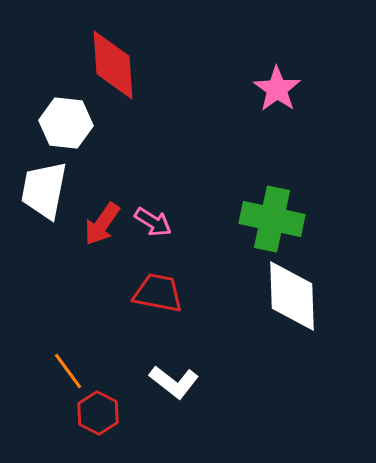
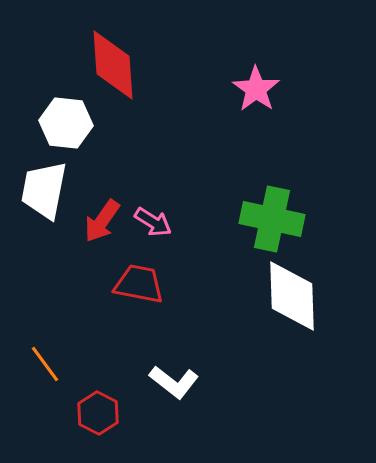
pink star: moved 21 px left
red arrow: moved 3 px up
red trapezoid: moved 19 px left, 9 px up
orange line: moved 23 px left, 7 px up
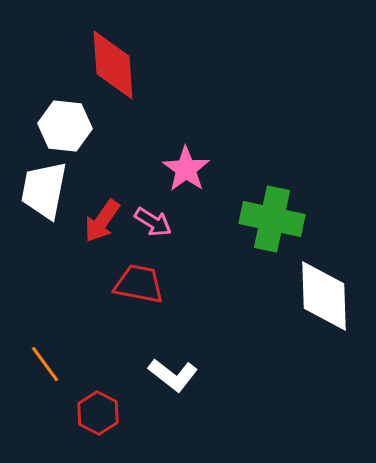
pink star: moved 70 px left, 80 px down
white hexagon: moved 1 px left, 3 px down
white diamond: moved 32 px right
white L-shape: moved 1 px left, 7 px up
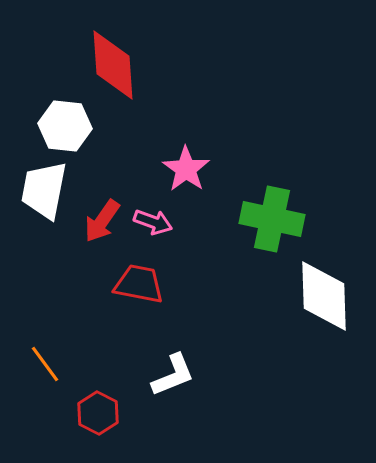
pink arrow: rotated 12 degrees counterclockwise
white L-shape: rotated 60 degrees counterclockwise
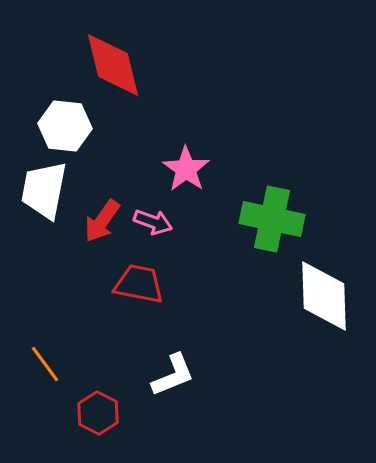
red diamond: rotated 10 degrees counterclockwise
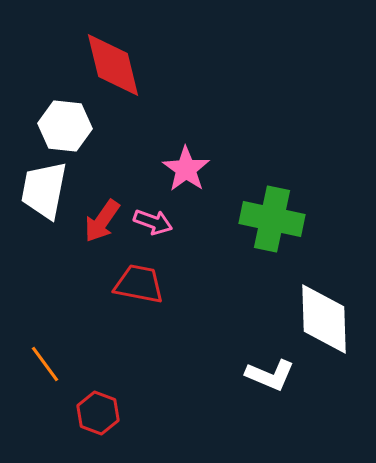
white diamond: moved 23 px down
white L-shape: moved 97 px right; rotated 45 degrees clockwise
red hexagon: rotated 6 degrees counterclockwise
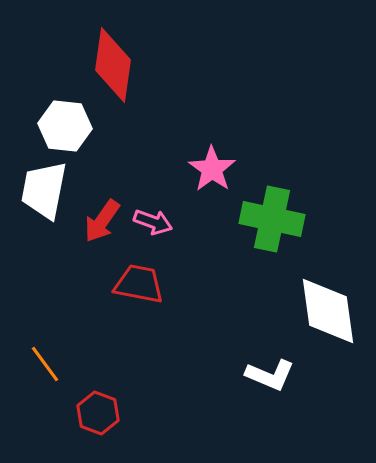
red diamond: rotated 22 degrees clockwise
pink star: moved 26 px right
white diamond: moved 4 px right, 8 px up; rotated 6 degrees counterclockwise
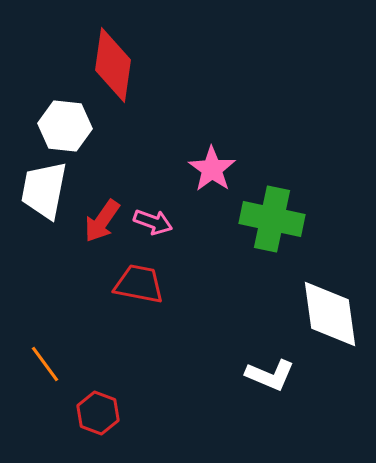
white diamond: moved 2 px right, 3 px down
